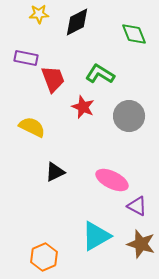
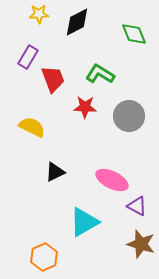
purple rectangle: moved 2 px right, 1 px up; rotated 70 degrees counterclockwise
red star: moved 2 px right; rotated 20 degrees counterclockwise
cyan triangle: moved 12 px left, 14 px up
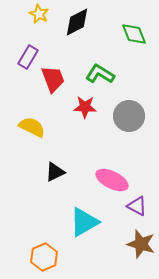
yellow star: rotated 30 degrees clockwise
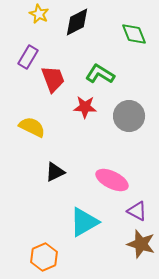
purple triangle: moved 5 px down
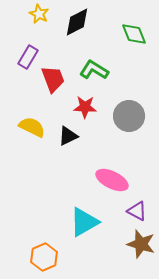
green L-shape: moved 6 px left, 4 px up
black triangle: moved 13 px right, 36 px up
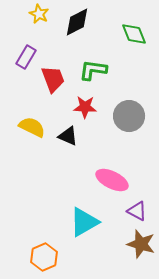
purple rectangle: moved 2 px left
green L-shape: moved 1 px left; rotated 24 degrees counterclockwise
black triangle: rotated 50 degrees clockwise
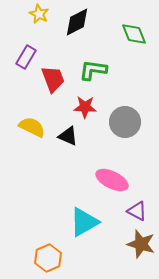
gray circle: moved 4 px left, 6 px down
orange hexagon: moved 4 px right, 1 px down
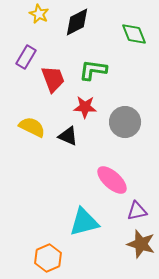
pink ellipse: rotated 16 degrees clockwise
purple triangle: rotated 40 degrees counterclockwise
cyan triangle: rotated 16 degrees clockwise
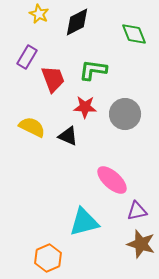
purple rectangle: moved 1 px right
gray circle: moved 8 px up
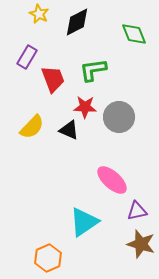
green L-shape: rotated 16 degrees counterclockwise
gray circle: moved 6 px left, 3 px down
yellow semicircle: rotated 108 degrees clockwise
black triangle: moved 1 px right, 6 px up
cyan triangle: rotated 20 degrees counterclockwise
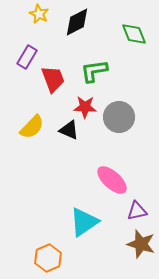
green L-shape: moved 1 px right, 1 px down
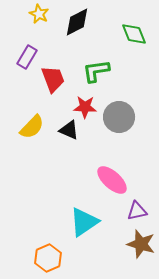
green L-shape: moved 2 px right
